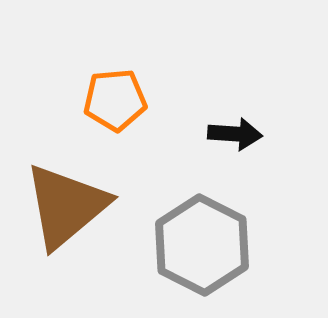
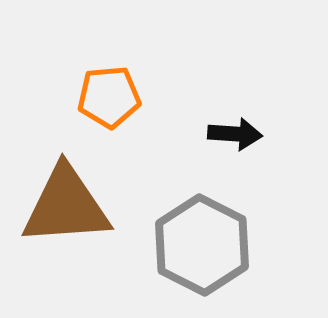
orange pentagon: moved 6 px left, 3 px up
brown triangle: rotated 36 degrees clockwise
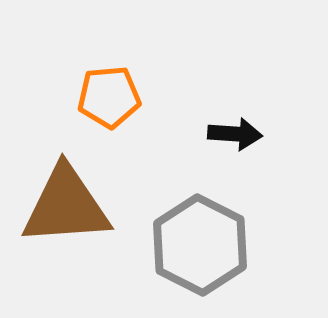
gray hexagon: moved 2 px left
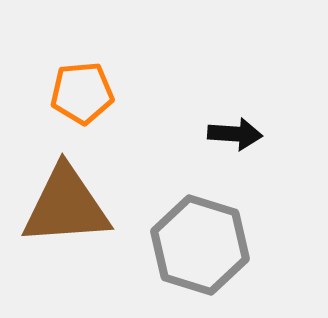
orange pentagon: moved 27 px left, 4 px up
gray hexagon: rotated 10 degrees counterclockwise
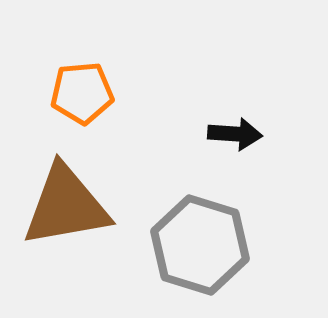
brown triangle: rotated 6 degrees counterclockwise
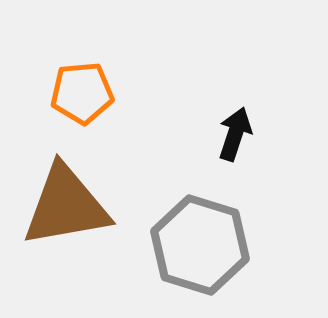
black arrow: rotated 76 degrees counterclockwise
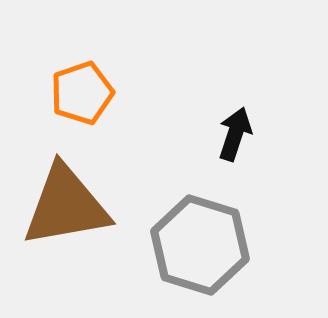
orange pentagon: rotated 14 degrees counterclockwise
